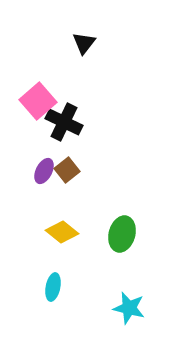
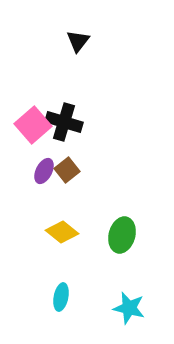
black triangle: moved 6 px left, 2 px up
pink square: moved 5 px left, 24 px down
black cross: rotated 9 degrees counterclockwise
green ellipse: moved 1 px down
cyan ellipse: moved 8 px right, 10 px down
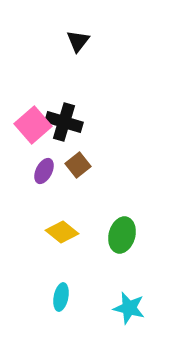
brown square: moved 11 px right, 5 px up
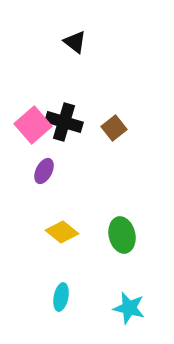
black triangle: moved 3 px left, 1 px down; rotated 30 degrees counterclockwise
brown square: moved 36 px right, 37 px up
green ellipse: rotated 28 degrees counterclockwise
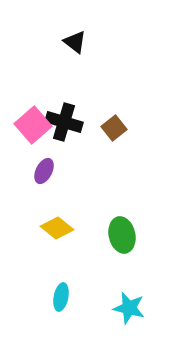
yellow diamond: moved 5 px left, 4 px up
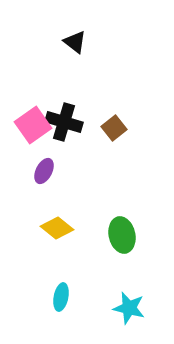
pink square: rotated 6 degrees clockwise
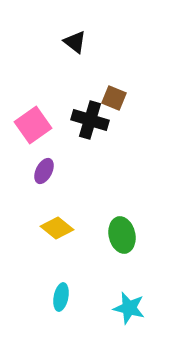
black cross: moved 26 px right, 2 px up
brown square: moved 30 px up; rotated 30 degrees counterclockwise
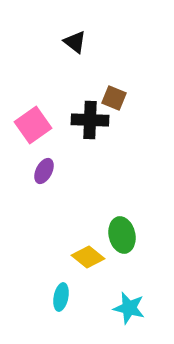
black cross: rotated 15 degrees counterclockwise
yellow diamond: moved 31 px right, 29 px down
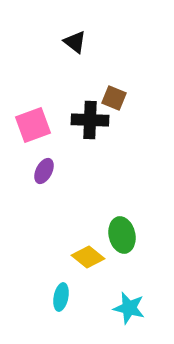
pink square: rotated 15 degrees clockwise
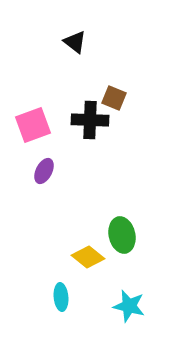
cyan ellipse: rotated 16 degrees counterclockwise
cyan star: moved 2 px up
